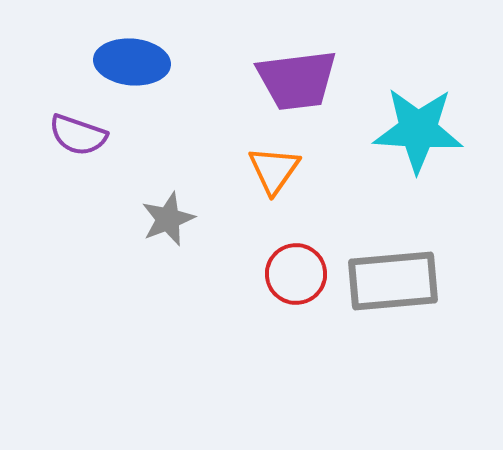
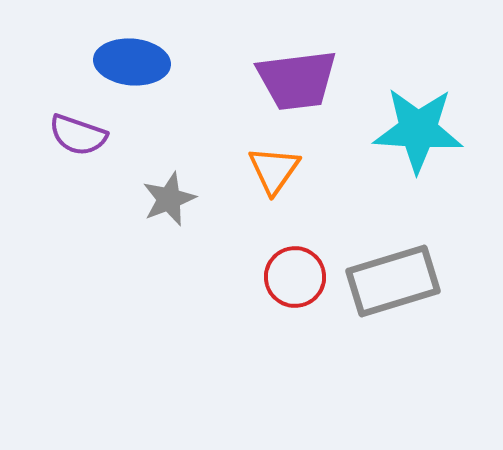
gray star: moved 1 px right, 20 px up
red circle: moved 1 px left, 3 px down
gray rectangle: rotated 12 degrees counterclockwise
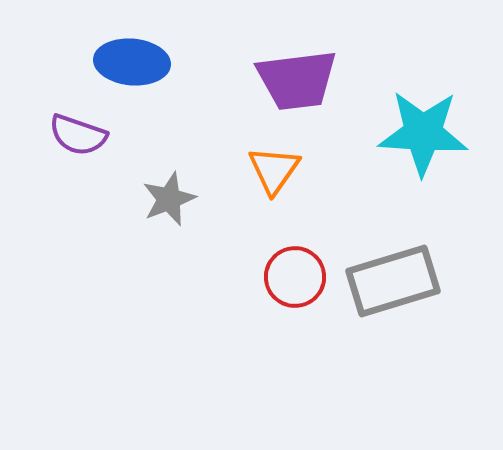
cyan star: moved 5 px right, 3 px down
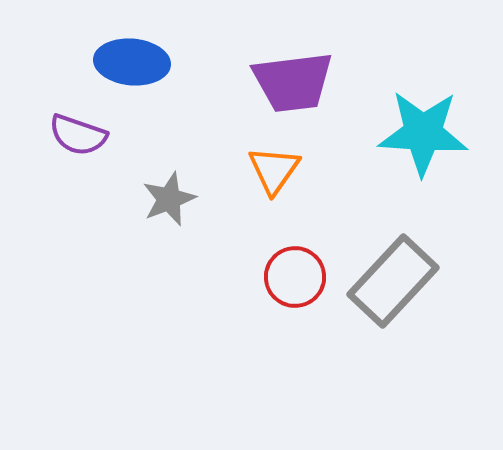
purple trapezoid: moved 4 px left, 2 px down
gray rectangle: rotated 30 degrees counterclockwise
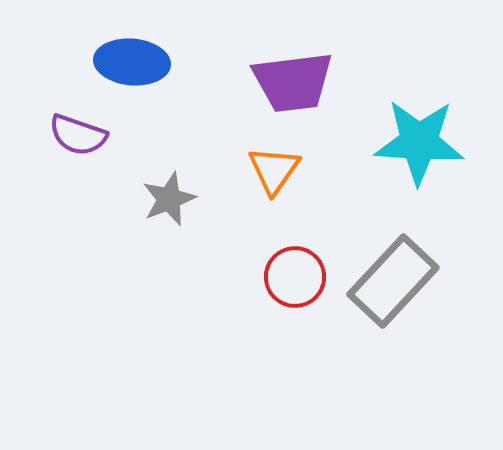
cyan star: moved 4 px left, 9 px down
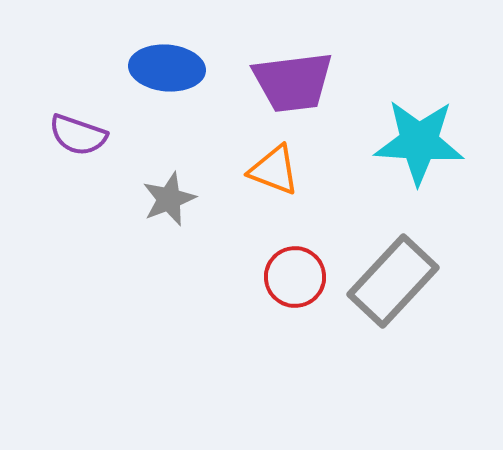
blue ellipse: moved 35 px right, 6 px down
orange triangle: rotated 44 degrees counterclockwise
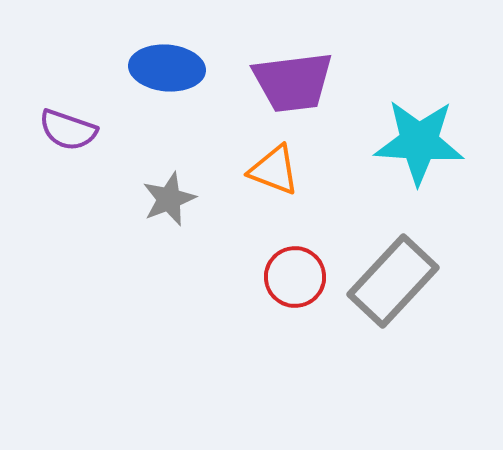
purple semicircle: moved 10 px left, 5 px up
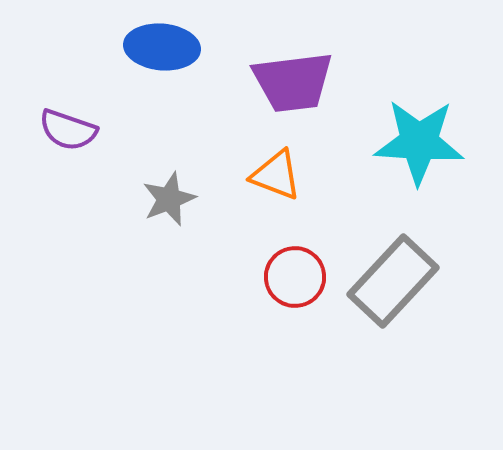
blue ellipse: moved 5 px left, 21 px up
orange triangle: moved 2 px right, 5 px down
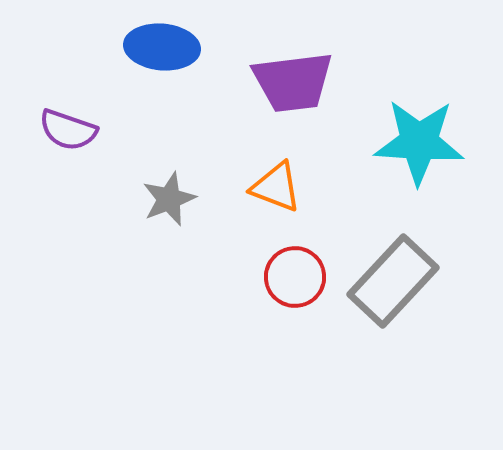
orange triangle: moved 12 px down
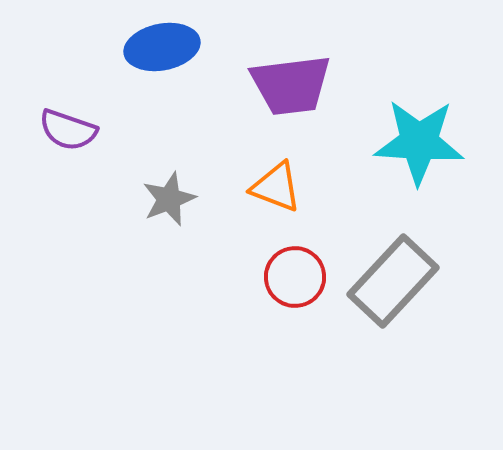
blue ellipse: rotated 16 degrees counterclockwise
purple trapezoid: moved 2 px left, 3 px down
